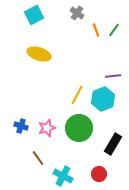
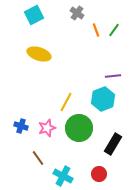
yellow line: moved 11 px left, 7 px down
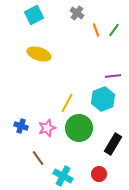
yellow line: moved 1 px right, 1 px down
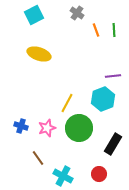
green line: rotated 40 degrees counterclockwise
